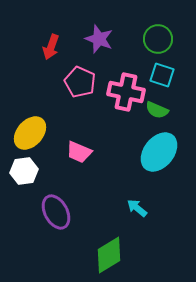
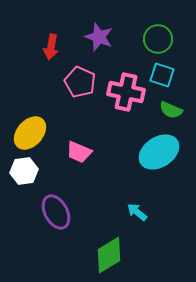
purple star: moved 2 px up
red arrow: rotated 10 degrees counterclockwise
green semicircle: moved 14 px right
cyan ellipse: rotated 18 degrees clockwise
cyan arrow: moved 4 px down
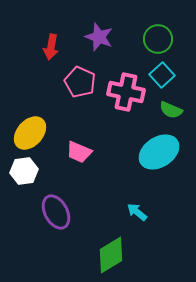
cyan square: rotated 30 degrees clockwise
green diamond: moved 2 px right
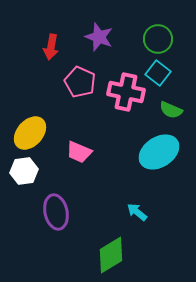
cyan square: moved 4 px left, 2 px up; rotated 10 degrees counterclockwise
purple ellipse: rotated 16 degrees clockwise
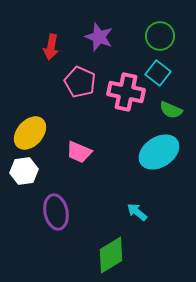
green circle: moved 2 px right, 3 px up
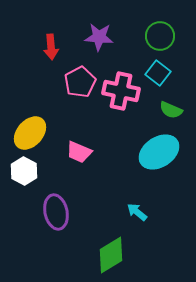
purple star: rotated 16 degrees counterclockwise
red arrow: rotated 15 degrees counterclockwise
pink pentagon: rotated 20 degrees clockwise
pink cross: moved 5 px left, 1 px up
white hexagon: rotated 24 degrees counterclockwise
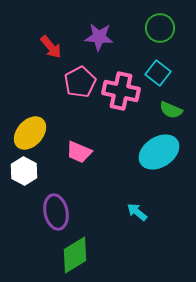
green circle: moved 8 px up
red arrow: rotated 35 degrees counterclockwise
green diamond: moved 36 px left
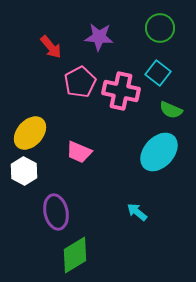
cyan ellipse: rotated 15 degrees counterclockwise
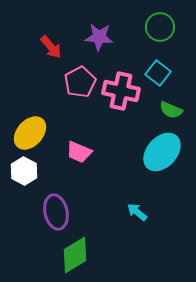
green circle: moved 1 px up
cyan ellipse: moved 3 px right
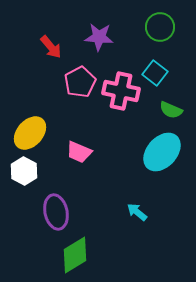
cyan square: moved 3 px left
